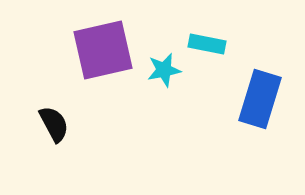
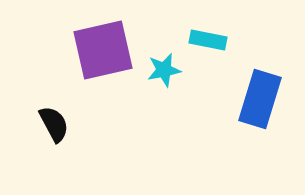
cyan rectangle: moved 1 px right, 4 px up
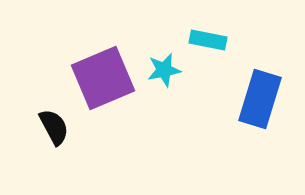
purple square: moved 28 px down; rotated 10 degrees counterclockwise
black semicircle: moved 3 px down
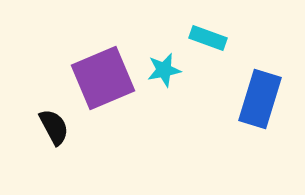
cyan rectangle: moved 2 px up; rotated 9 degrees clockwise
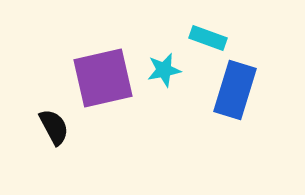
purple square: rotated 10 degrees clockwise
blue rectangle: moved 25 px left, 9 px up
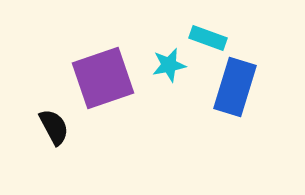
cyan star: moved 5 px right, 5 px up
purple square: rotated 6 degrees counterclockwise
blue rectangle: moved 3 px up
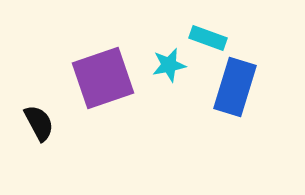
black semicircle: moved 15 px left, 4 px up
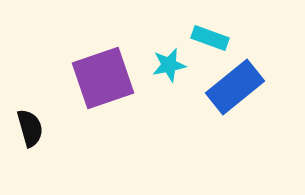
cyan rectangle: moved 2 px right
blue rectangle: rotated 34 degrees clockwise
black semicircle: moved 9 px left, 5 px down; rotated 12 degrees clockwise
